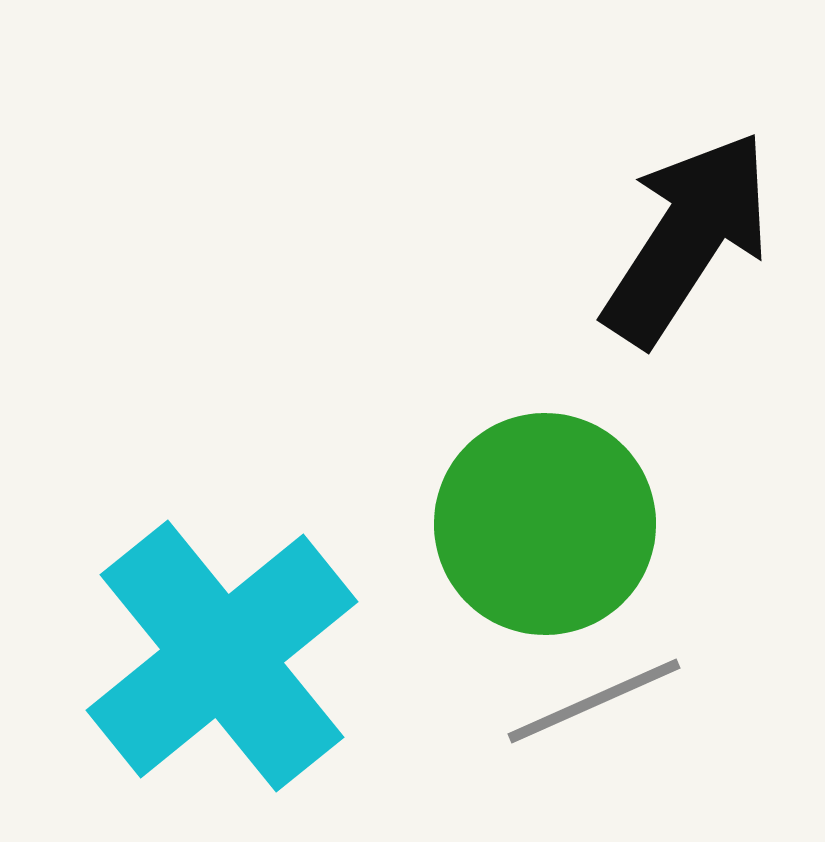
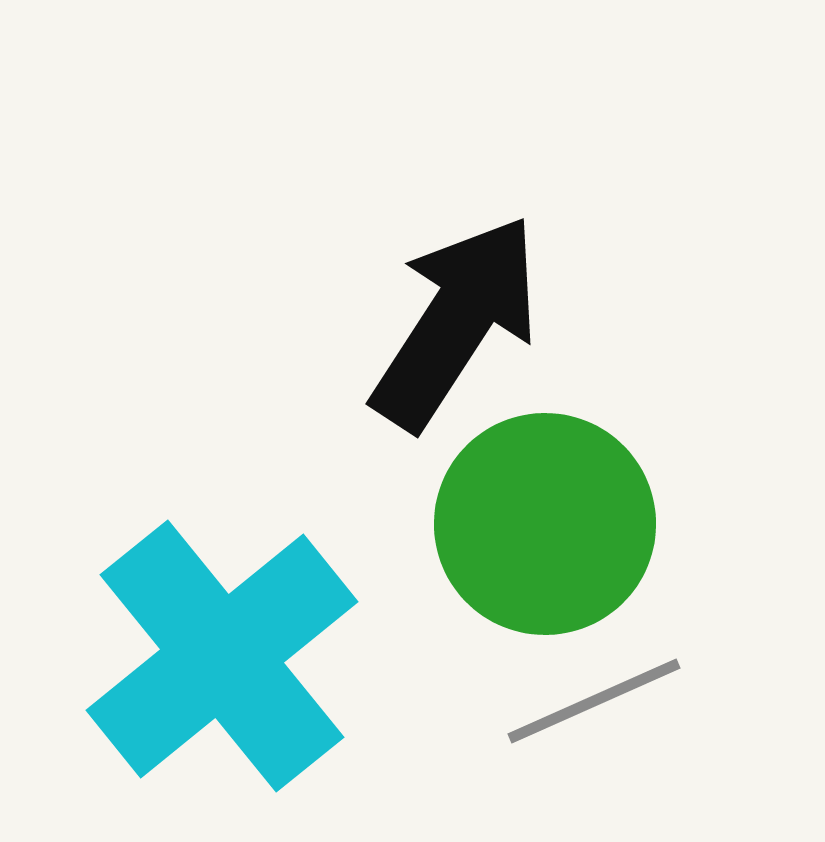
black arrow: moved 231 px left, 84 px down
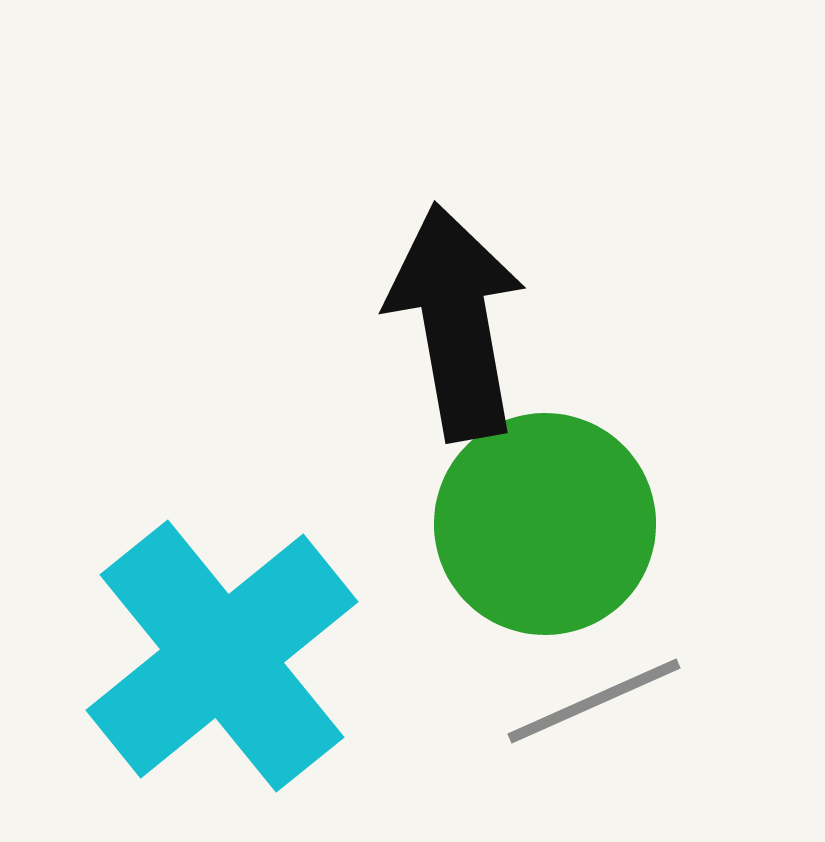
black arrow: rotated 43 degrees counterclockwise
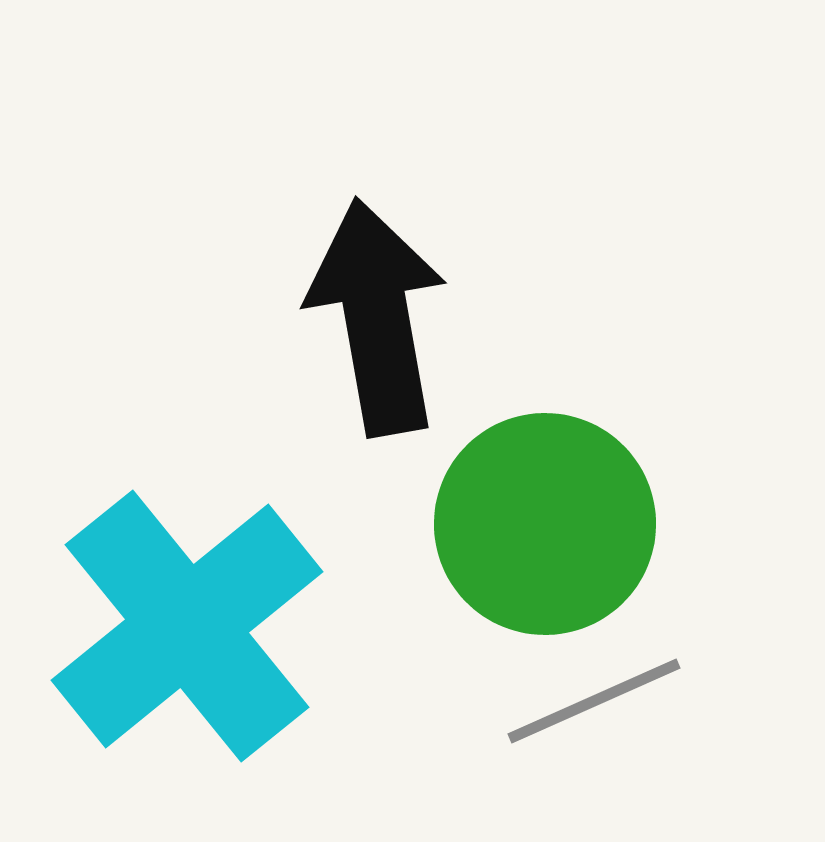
black arrow: moved 79 px left, 5 px up
cyan cross: moved 35 px left, 30 px up
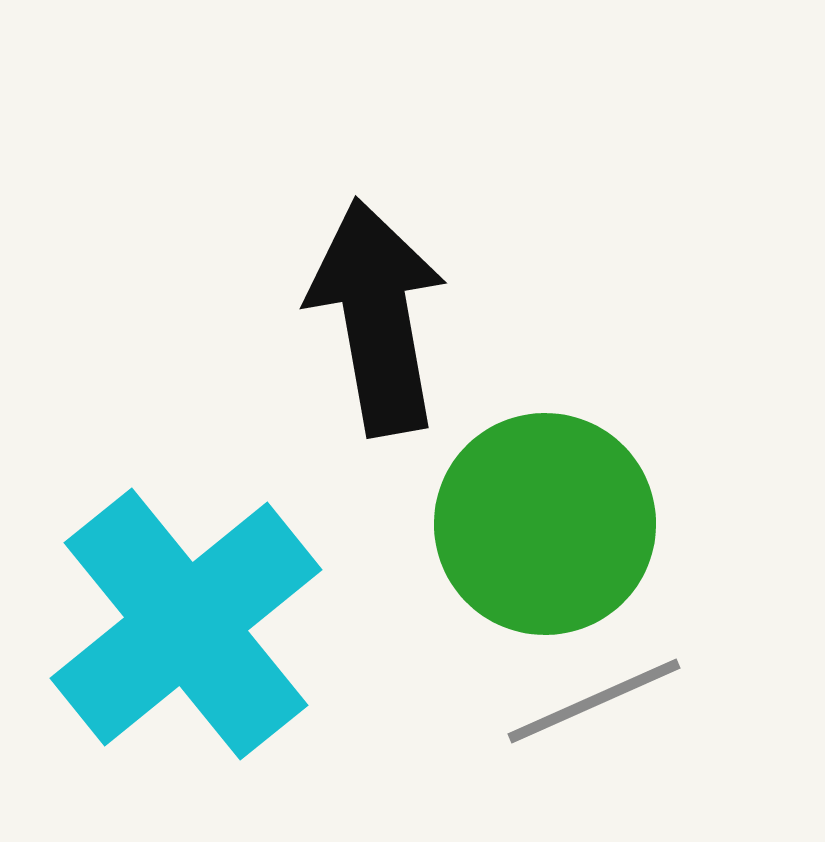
cyan cross: moved 1 px left, 2 px up
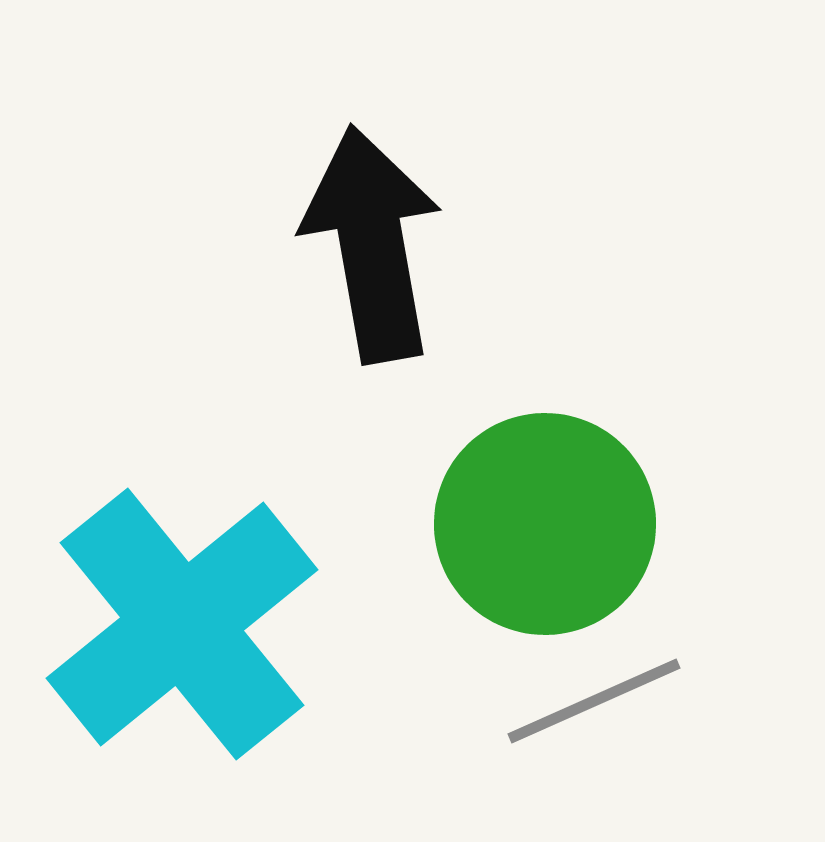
black arrow: moved 5 px left, 73 px up
cyan cross: moved 4 px left
